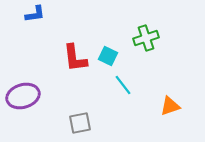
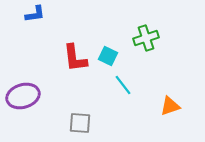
gray square: rotated 15 degrees clockwise
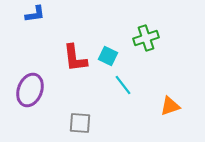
purple ellipse: moved 7 px right, 6 px up; rotated 52 degrees counterclockwise
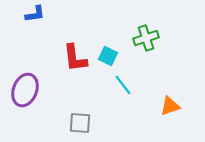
purple ellipse: moved 5 px left
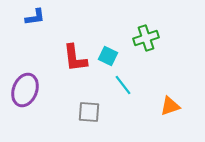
blue L-shape: moved 3 px down
gray square: moved 9 px right, 11 px up
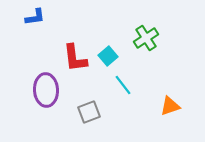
green cross: rotated 15 degrees counterclockwise
cyan square: rotated 24 degrees clockwise
purple ellipse: moved 21 px right; rotated 24 degrees counterclockwise
gray square: rotated 25 degrees counterclockwise
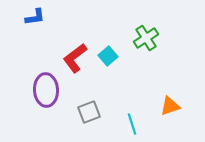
red L-shape: rotated 60 degrees clockwise
cyan line: moved 9 px right, 39 px down; rotated 20 degrees clockwise
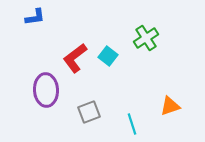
cyan square: rotated 12 degrees counterclockwise
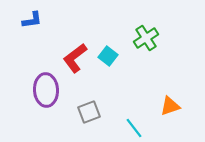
blue L-shape: moved 3 px left, 3 px down
cyan line: moved 2 px right, 4 px down; rotated 20 degrees counterclockwise
